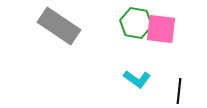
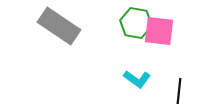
pink square: moved 2 px left, 2 px down
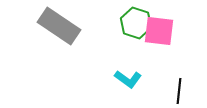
green hexagon: rotated 8 degrees clockwise
cyan L-shape: moved 9 px left
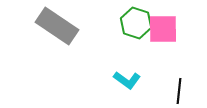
gray rectangle: moved 2 px left
pink square: moved 4 px right, 2 px up; rotated 8 degrees counterclockwise
cyan L-shape: moved 1 px left, 1 px down
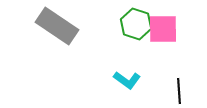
green hexagon: moved 1 px down
black line: rotated 10 degrees counterclockwise
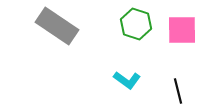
pink square: moved 19 px right, 1 px down
black line: moved 1 px left; rotated 10 degrees counterclockwise
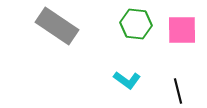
green hexagon: rotated 12 degrees counterclockwise
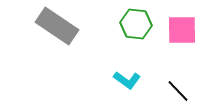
black line: rotated 30 degrees counterclockwise
